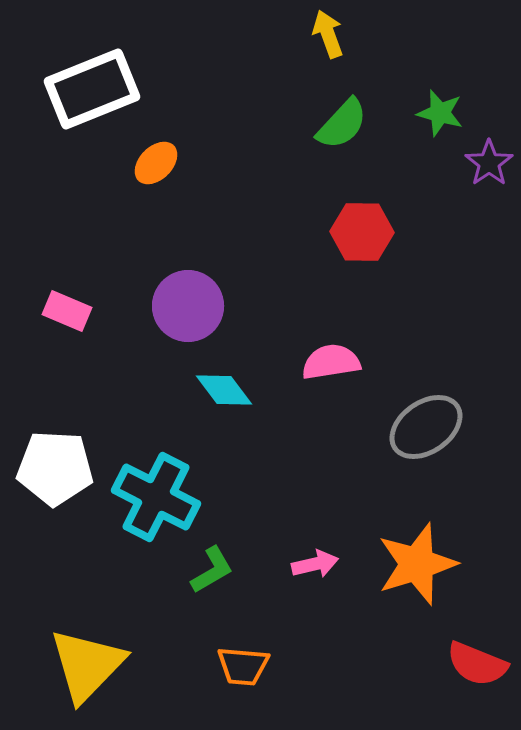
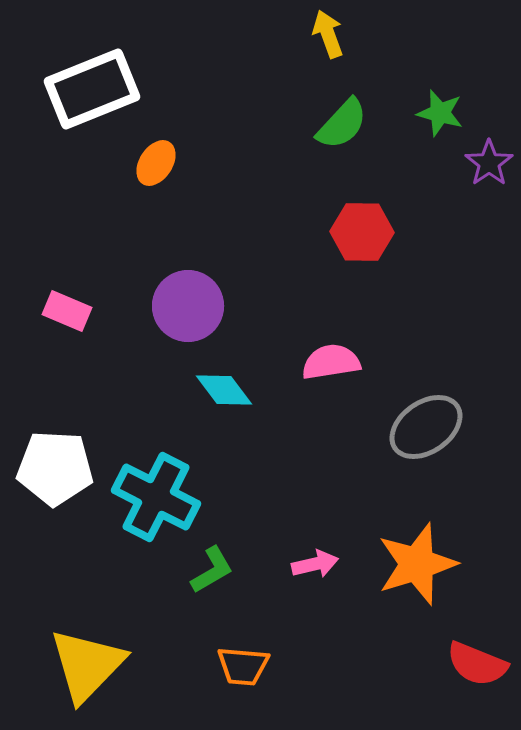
orange ellipse: rotated 12 degrees counterclockwise
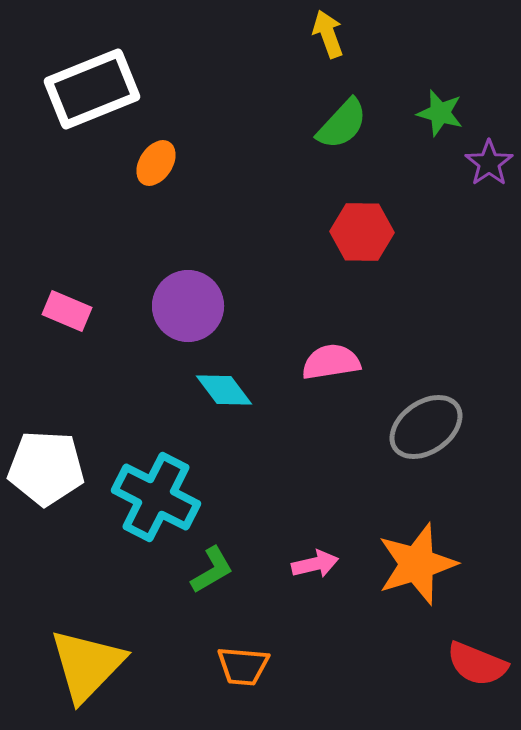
white pentagon: moved 9 px left
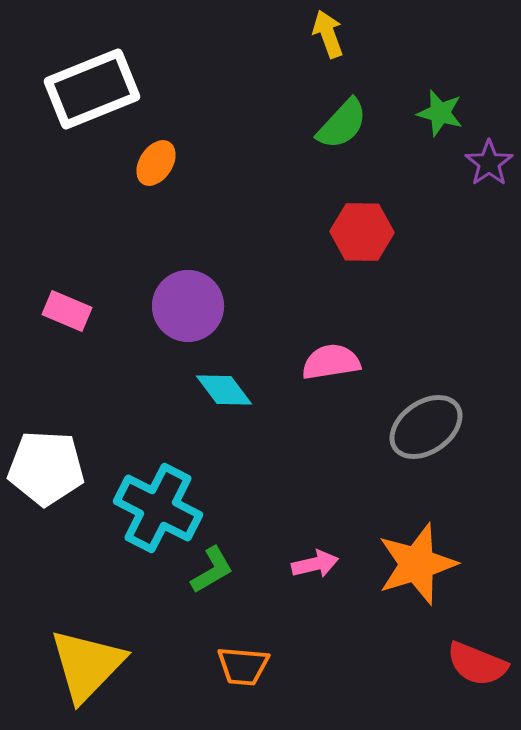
cyan cross: moved 2 px right, 11 px down
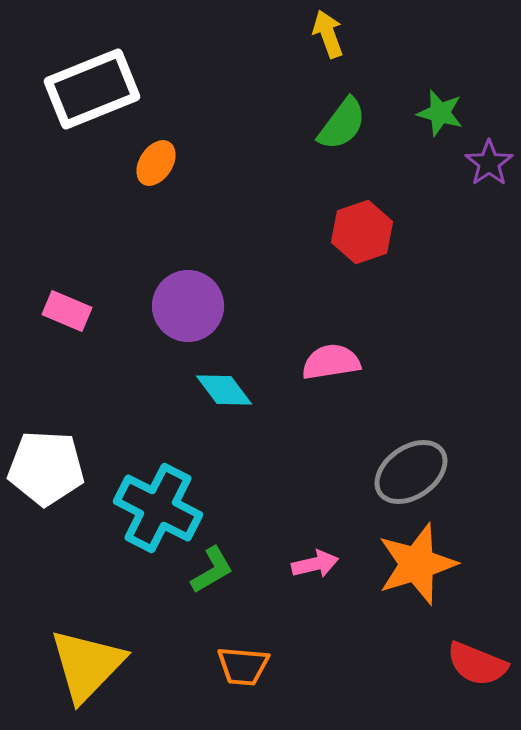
green semicircle: rotated 6 degrees counterclockwise
red hexagon: rotated 20 degrees counterclockwise
gray ellipse: moved 15 px left, 45 px down
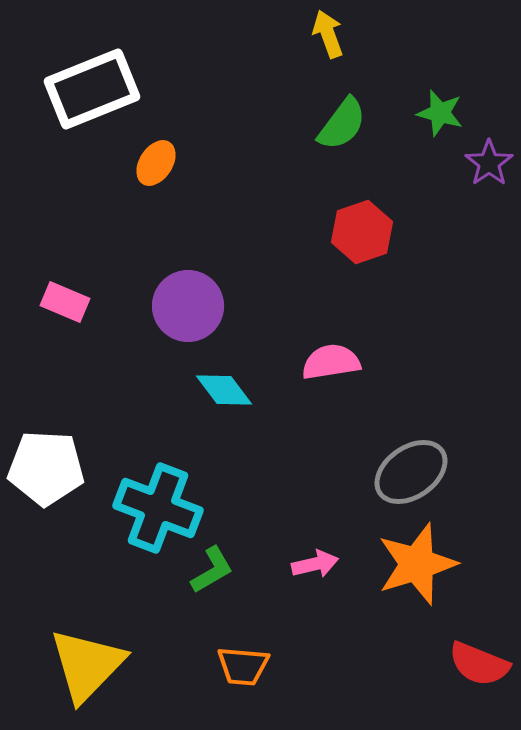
pink rectangle: moved 2 px left, 9 px up
cyan cross: rotated 6 degrees counterclockwise
red semicircle: moved 2 px right
